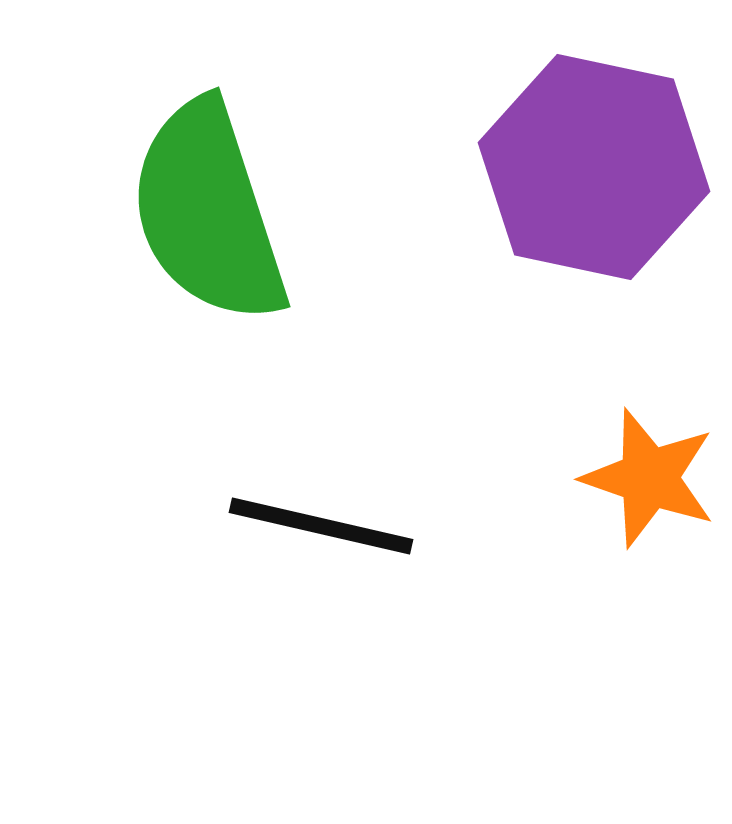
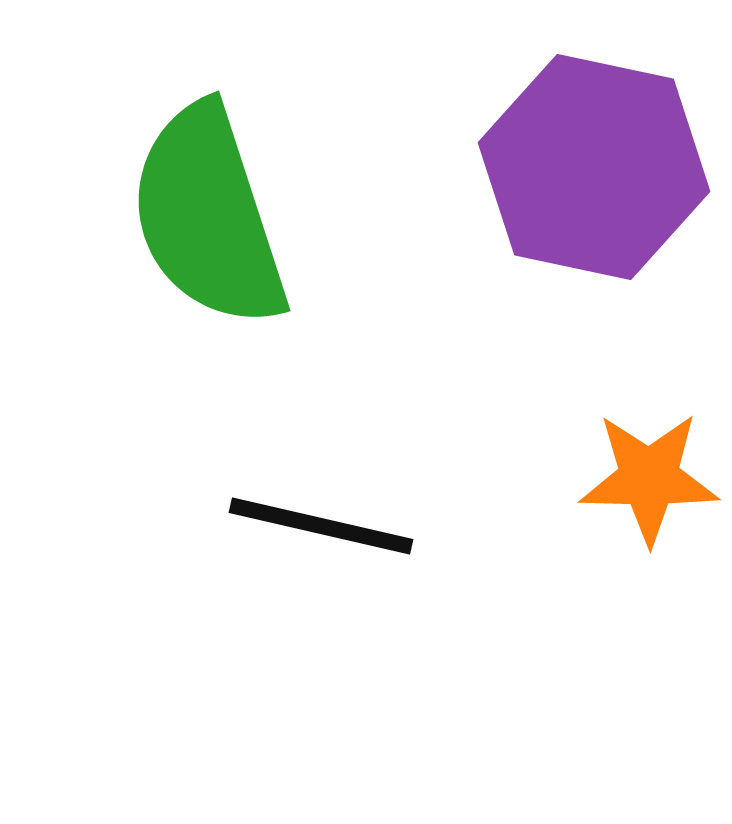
green semicircle: moved 4 px down
orange star: rotated 18 degrees counterclockwise
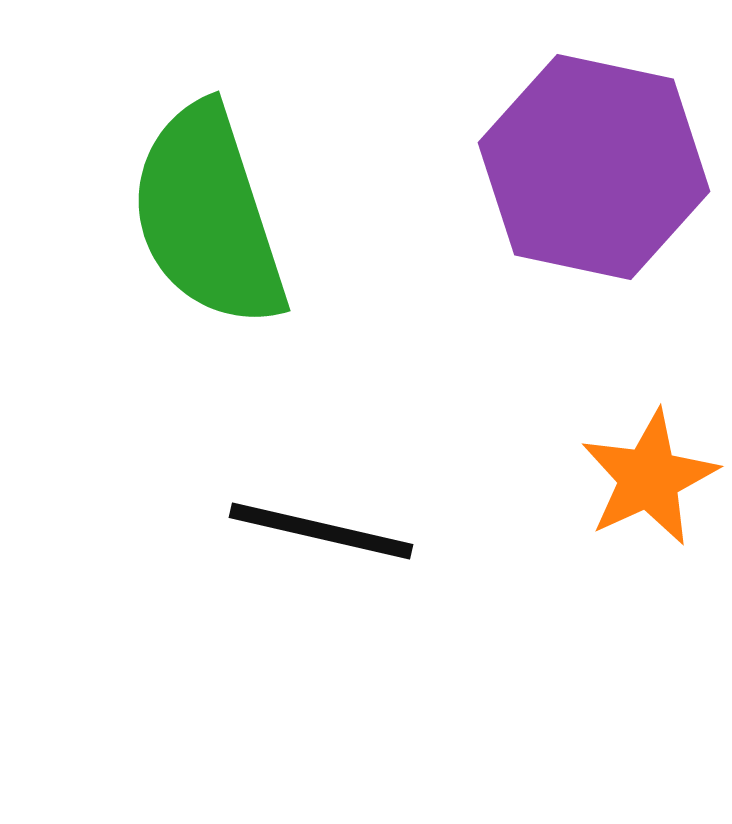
orange star: rotated 26 degrees counterclockwise
black line: moved 5 px down
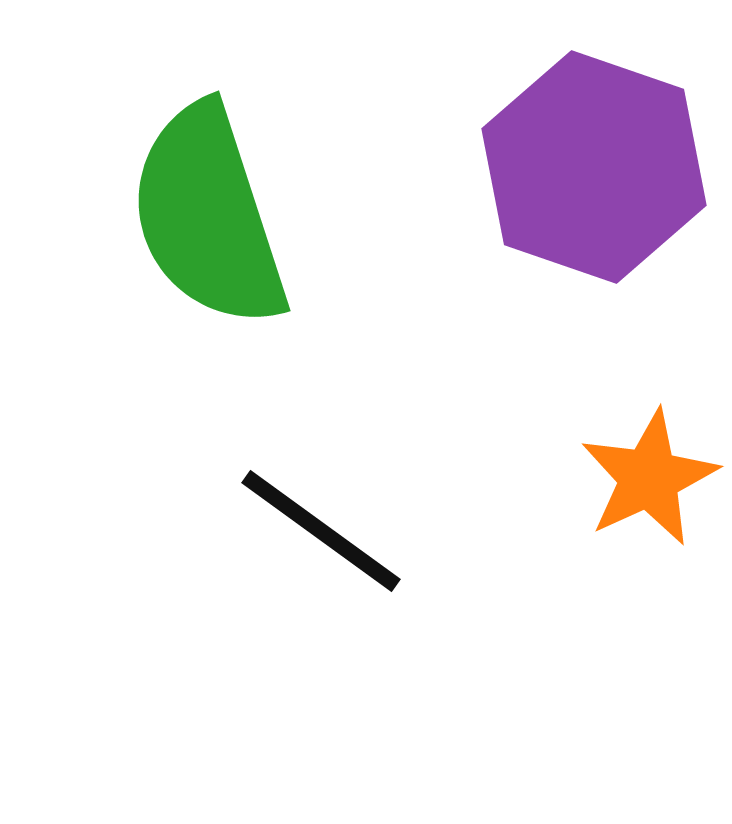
purple hexagon: rotated 7 degrees clockwise
black line: rotated 23 degrees clockwise
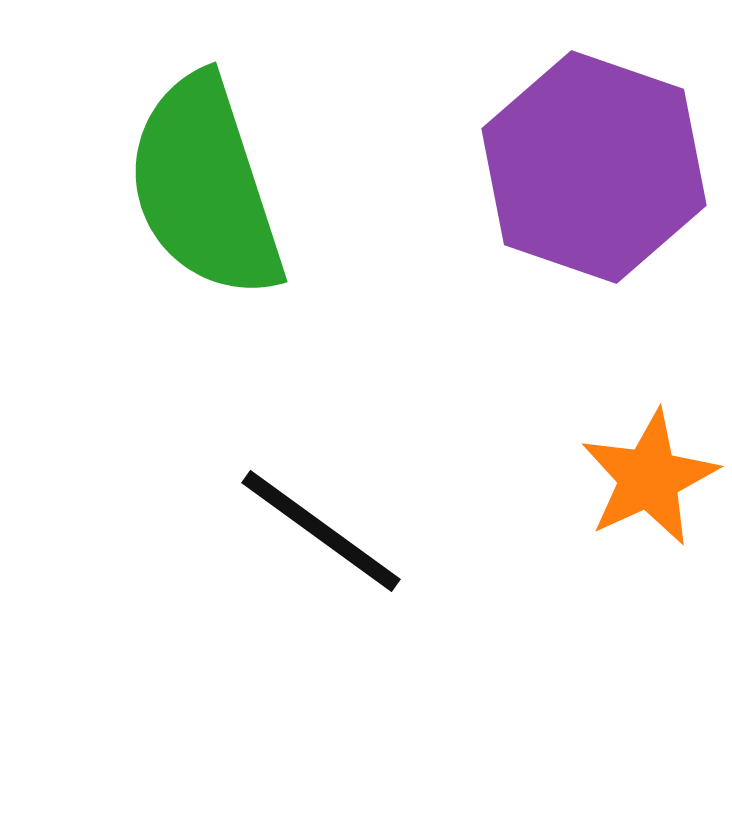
green semicircle: moved 3 px left, 29 px up
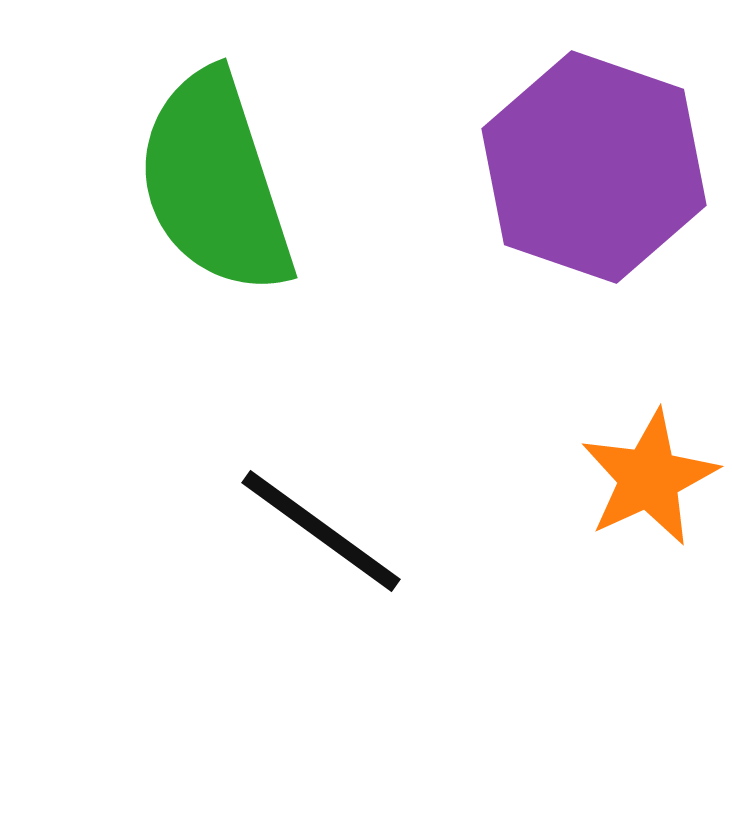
green semicircle: moved 10 px right, 4 px up
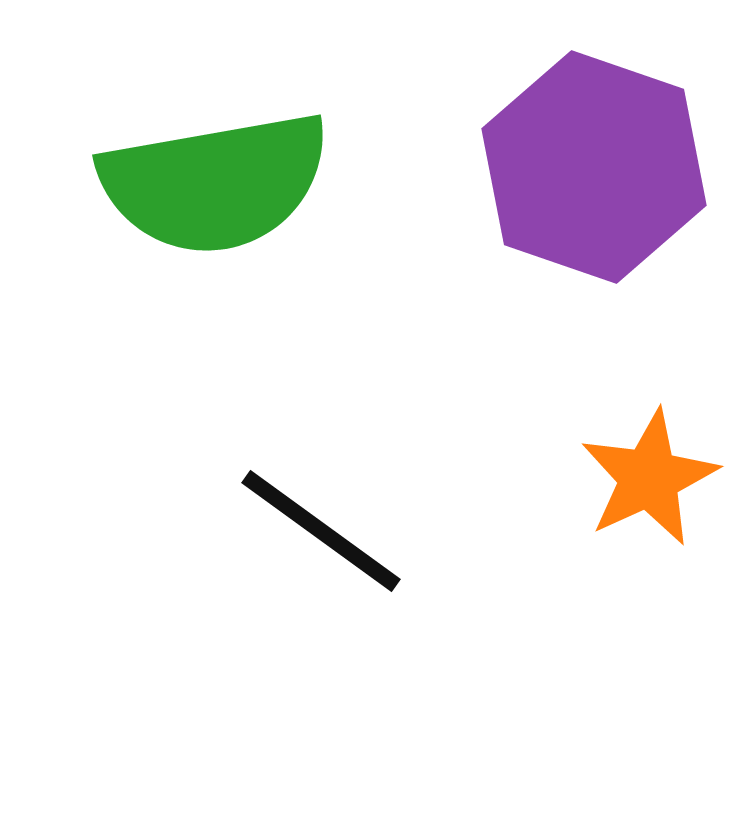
green semicircle: rotated 82 degrees counterclockwise
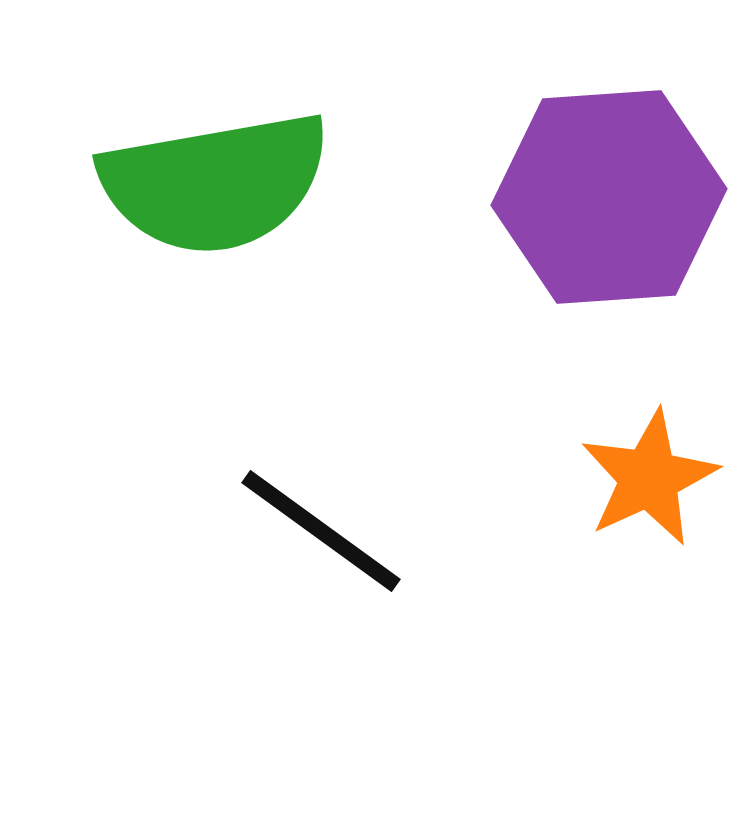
purple hexagon: moved 15 px right, 30 px down; rotated 23 degrees counterclockwise
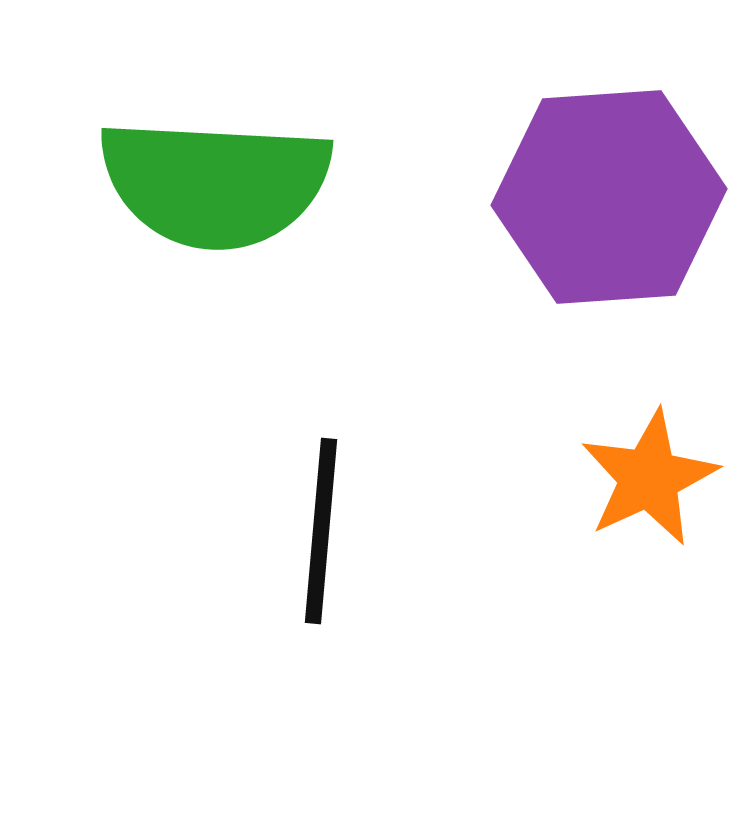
green semicircle: rotated 13 degrees clockwise
black line: rotated 59 degrees clockwise
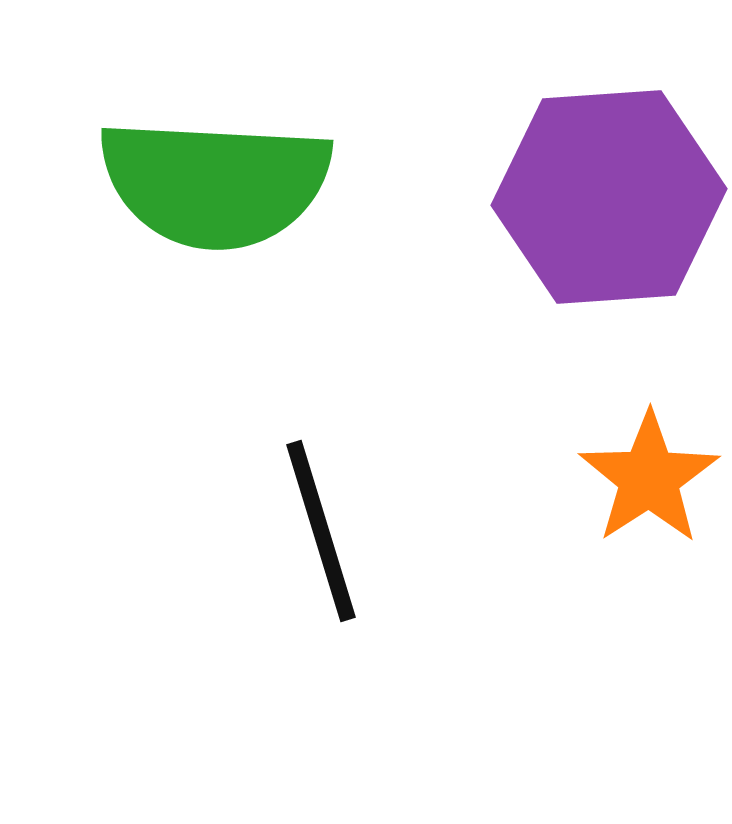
orange star: rotated 8 degrees counterclockwise
black line: rotated 22 degrees counterclockwise
